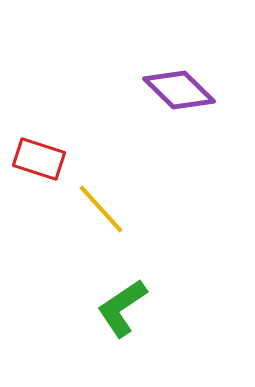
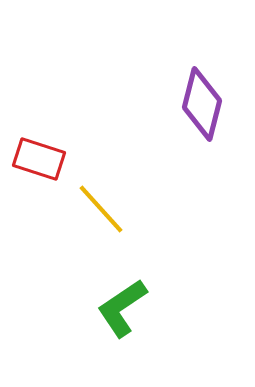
purple diamond: moved 23 px right, 14 px down; rotated 60 degrees clockwise
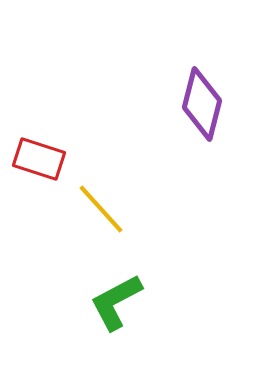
green L-shape: moved 6 px left, 6 px up; rotated 6 degrees clockwise
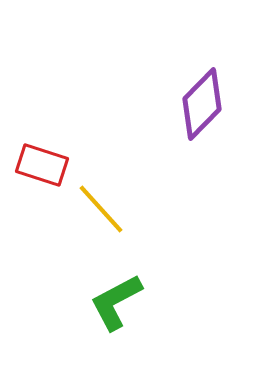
purple diamond: rotated 30 degrees clockwise
red rectangle: moved 3 px right, 6 px down
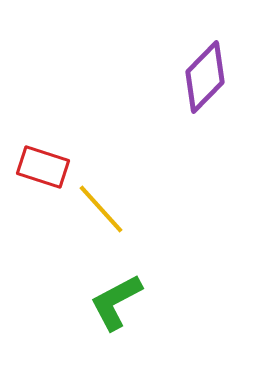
purple diamond: moved 3 px right, 27 px up
red rectangle: moved 1 px right, 2 px down
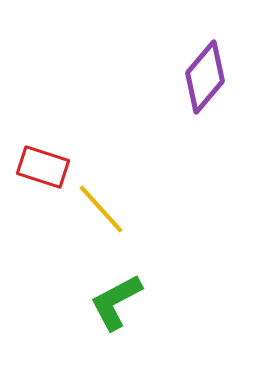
purple diamond: rotated 4 degrees counterclockwise
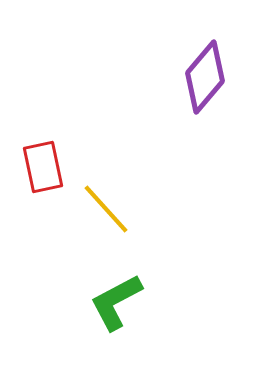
red rectangle: rotated 60 degrees clockwise
yellow line: moved 5 px right
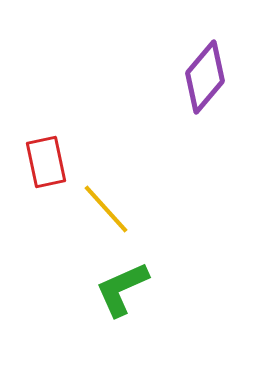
red rectangle: moved 3 px right, 5 px up
green L-shape: moved 6 px right, 13 px up; rotated 4 degrees clockwise
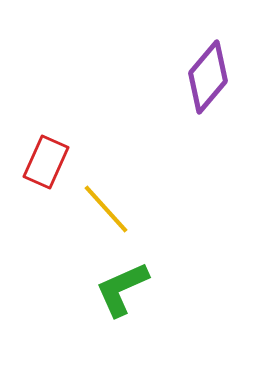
purple diamond: moved 3 px right
red rectangle: rotated 36 degrees clockwise
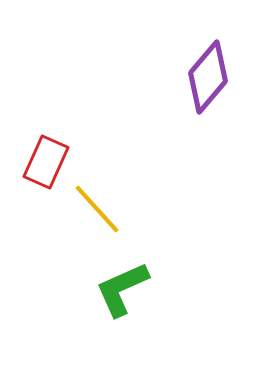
yellow line: moved 9 px left
